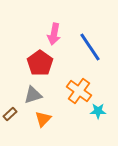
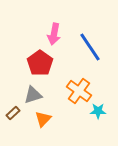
brown rectangle: moved 3 px right, 1 px up
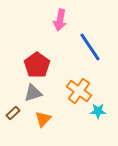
pink arrow: moved 6 px right, 14 px up
red pentagon: moved 3 px left, 2 px down
gray triangle: moved 2 px up
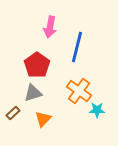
pink arrow: moved 10 px left, 7 px down
blue line: moved 13 px left; rotated 48 degrees clockwise
cyan star: moved 1 px left, 1 px up
